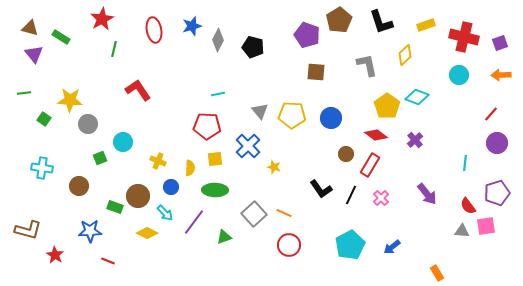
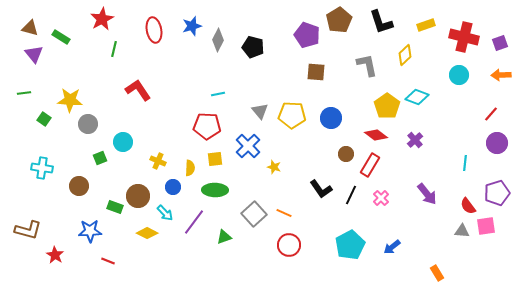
blue circle at (171, 187): moved 2 px right
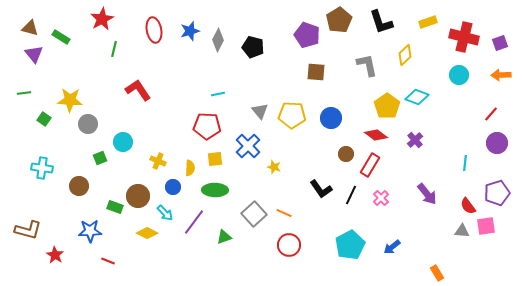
yellow rectangle at (426, 25): moved 2 px right, 3 px up
blue star at (192, 26): moved 2 px left, 5 px down
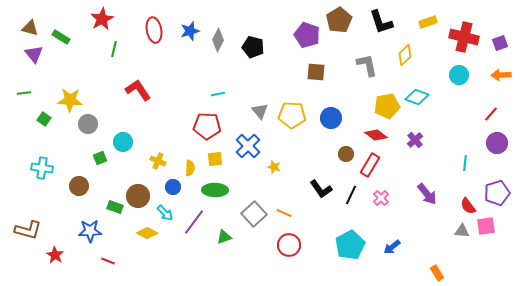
yellow pentagon at (387, 106): rotated 25 degrees clockwise
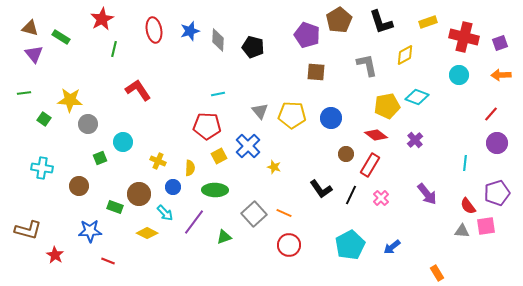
gray diamond at (218, 40): rotated 25 degrees counterclockwise
yellow diamond at (405, 55): rotated 15 degrees clockwise
yellow square at (215, 159): moved 4 px right, 3 px up; rotated 21 degrees counterclockwise
brown circle at (138, 196): moved 1 px right, 2 px up
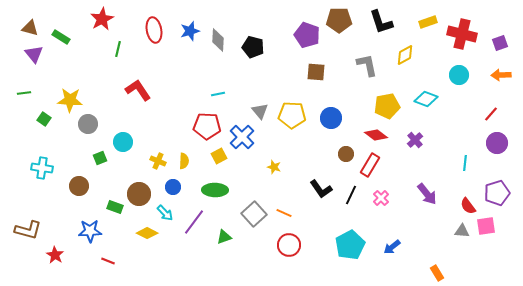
brown pentagon at (339, 20): rotated 30 degrees clockwise
red cross at (464, 37): moved 2 px left, 3 px up
green line at (114, 49): moved 4 px right
cyan diamond at (417, 97): moved 9 px right, 2 px down
blue cross at (248, 146): moved 6 px left, 9 px up
yellow semicircle at (190, 168): moved 6 px left, 7 px up
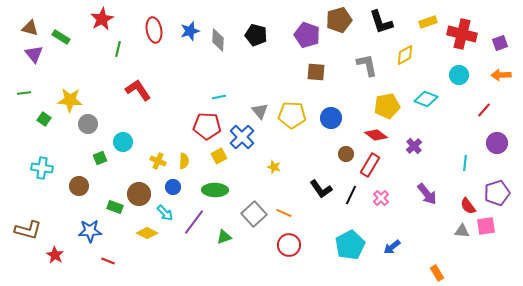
brown pentagon at (339, 20): rotated 15 degrees counterclockwise
black pentagon at (253, 47): moved 3 px right, 12 px up
cyan line at (218, 94): moved 1 px right, 3 px down
red line at (491, 114): moved 7 px left, 4 px up
purple cross at (415, 140): moved 1 px left, 6 px down
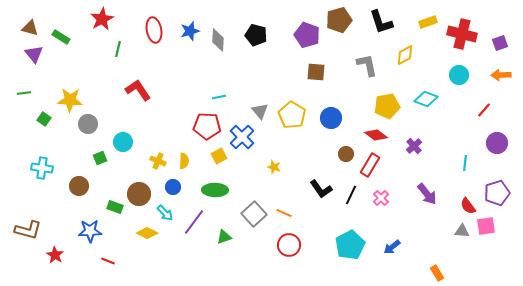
yellow pentagon at (292, 115): rotated 28 degrees clockwise
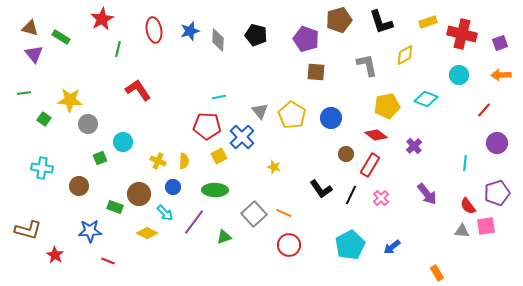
purple pentagon at (307, 35): moved 1 px left, 4 px down
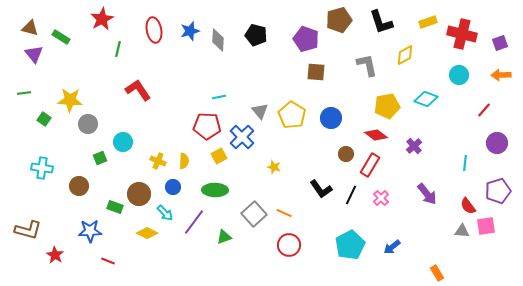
purple pentagon at (497, 193): moved 1 px right, 2 px up
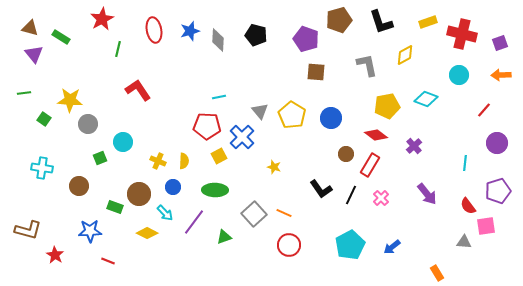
gray triangle at (462, 231): moved 2 px right, 11 px down
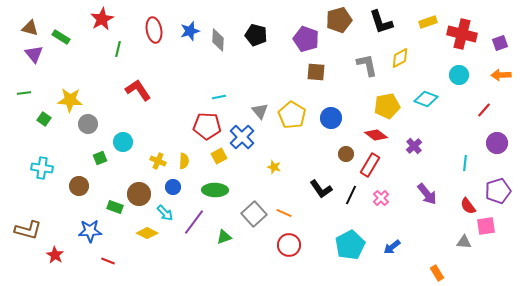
yellow diamond at (405, 55): moved 5 px left, 3 px down
